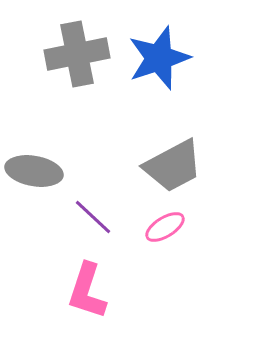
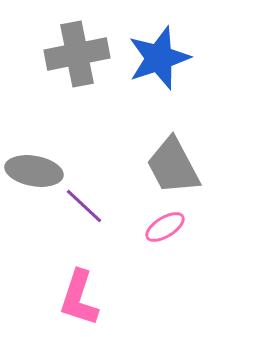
gray trapezoid: rotated 90 degrees clockwise
purple line: moved 9 px left, 11 px up
pink L-shape: moved 8 px left, 7 px down
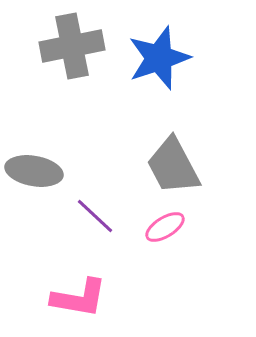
gray cross: moved 5 px left, 8 px up
purple line: moved 11 px right, 10 px down
pink L-shape: rotated 98 degrees counterclockwise
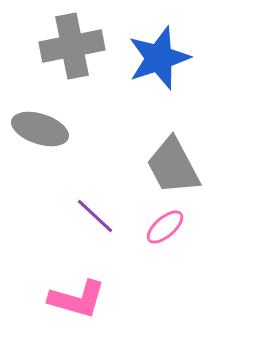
gray ellipse: moved 6 px right, 42 px up; rotated 8 degrees clockwise
pink ellipse: rotated 9 degrees counterclockwise
pink L-shape: moved 2 px left, 1 px down; rotated 6 degrees clockwise
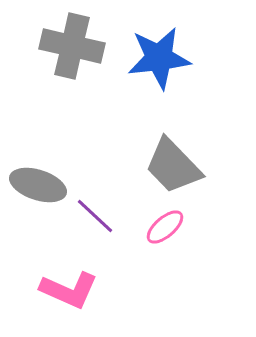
gray cross: rotated 24 degrees clockwise
blue star: rotated 12 degrees clockwise
gray ellipse: moved 2 px left, 56 px down
gray trapezoid: rotated 16 degrees counterclockwise
pink L-shape: moved 8 px left, 9 px up; rotated 8 degrees clockwise
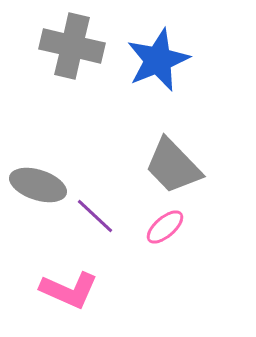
blue star: moved 1 px left, 2 px down; rotated 16 degrees counterclockwise
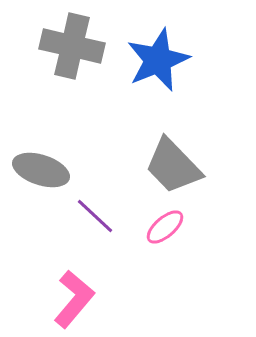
gray ellipse: moved 3 px right, 15 px up
pink L-shape: moved 5 px right, 9 px down; rotated 74 degrees counterclockwise
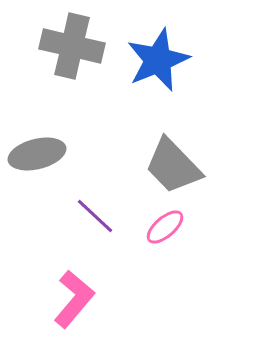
gray ellipse: moved 4 px left, 16 px up; rotated 32 degrees counterclockwise
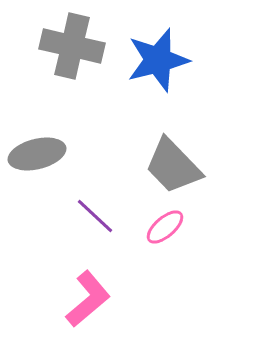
blue star: rotated 8 degrees clockwise
pink L-shape: moved 14 px right; rotated 10 degrees clockwise
